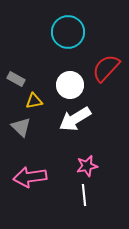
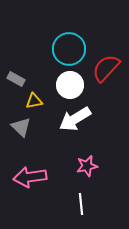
cyan circle: moved 1 px right, 17 px down
white line: moved 3 px left, 9 px down
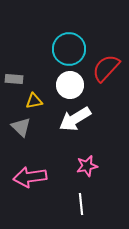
gray rectangle: moved 2 px left; rotated 24 degrees counterclockwise
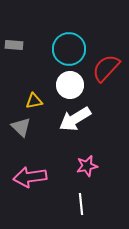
gray rectangle: moved 34 px up
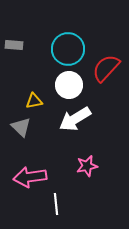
cyan circle: moved 1 px left
white circle: moved 1 px left
white line: moved 25 px left
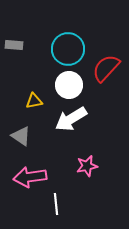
white arrow: moved 4 px left
gray triangle: moved 9 px down; rotated 10 degrees counterclockwise
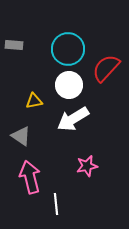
white arrow: moved 2 px right
pink arrow: rotated 84 degrees clockwise
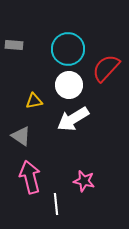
pink star: moved 3 px left, 15 px down; rotated 25 degrees clockwise
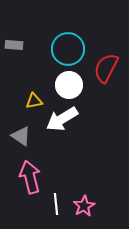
red semicircle: rotated 16 degrees counterclockwise
white arrow: moved 11 px left
pink star: moved 25 px down; rotated 30 degrees clockwise
